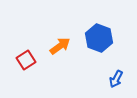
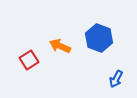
orange arrow: rotated 120 degrees counterclockwise
red square: moved 3 px right
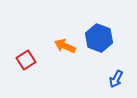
orange arrow: moved 5 px right
red square: moved 3 px left
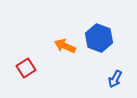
red square: moved 8 px down
blue arrow: moved 1 px left
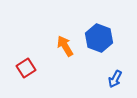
orange arrow: rotated 35 degrees clockwise
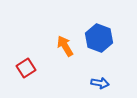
blue arrow: moved 15 px left, 4 px down; rotated 108 degrees counterclockwise
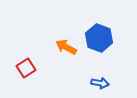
orange arrow: moved 1 px right, 1 px down; rotated 30 degrees counterclockwise
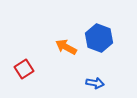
red square: moved 2 px left, 1 px down
blue arrow: moved 5 px left
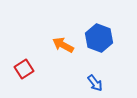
orange arrow: moved 3 px left, 2 px up
blue arrow: rotated 42 degrees clockwise
